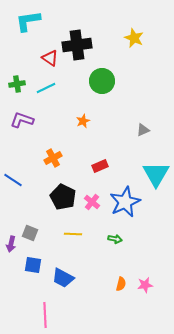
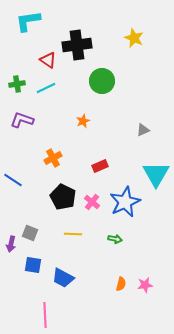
red triangle: moved 2 px left, 2 px down
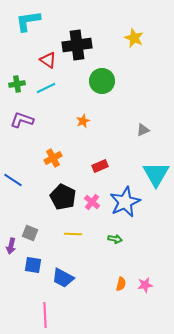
purple arrow: moved 2 px down
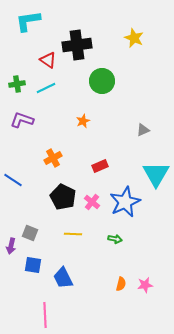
blue trapezoid: rotated 35 degrees clockwise
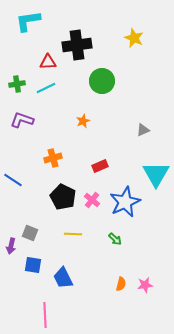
red triangle: moved 2 px down; rotated 36 degrees counterclockwise
orange cross: rotated 12 degrees clockwise
pink cross: moved 2 px up
green arrow: rotated 32 degrees clockwise
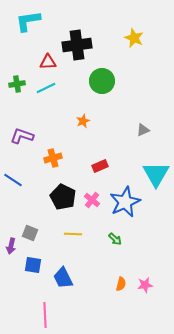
purple L-shape: moved 16 px down
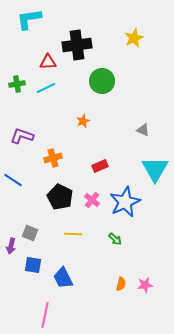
cyan L-shape: moved 1 px right, 2 px up
yellow star: rotated 24 degrees clockwise
gray triangle: rotated 48 degrees clockwise
cyan triangle: moved 1 px left, 5 px up
black pentagon: moved 3 px left
pink line: rotated 15 degrees clockwise
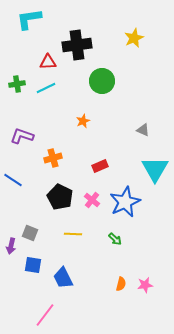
pink line: rotated 25 degrees clockwise
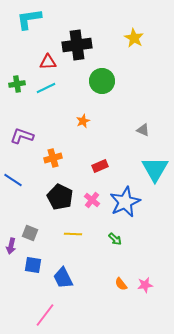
yellow star: rotated 18 degrees counterclockwise
orange semicircle: rotated 128 degrees clockwise
